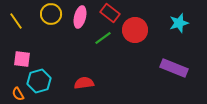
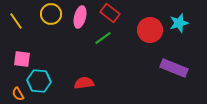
red circle: moved 15 px right
cyan hexagon: rotated 20 degrees clockwise
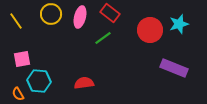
cyan star: moved 1 px down
pink square: rotated 18 degrees counterclockwise
